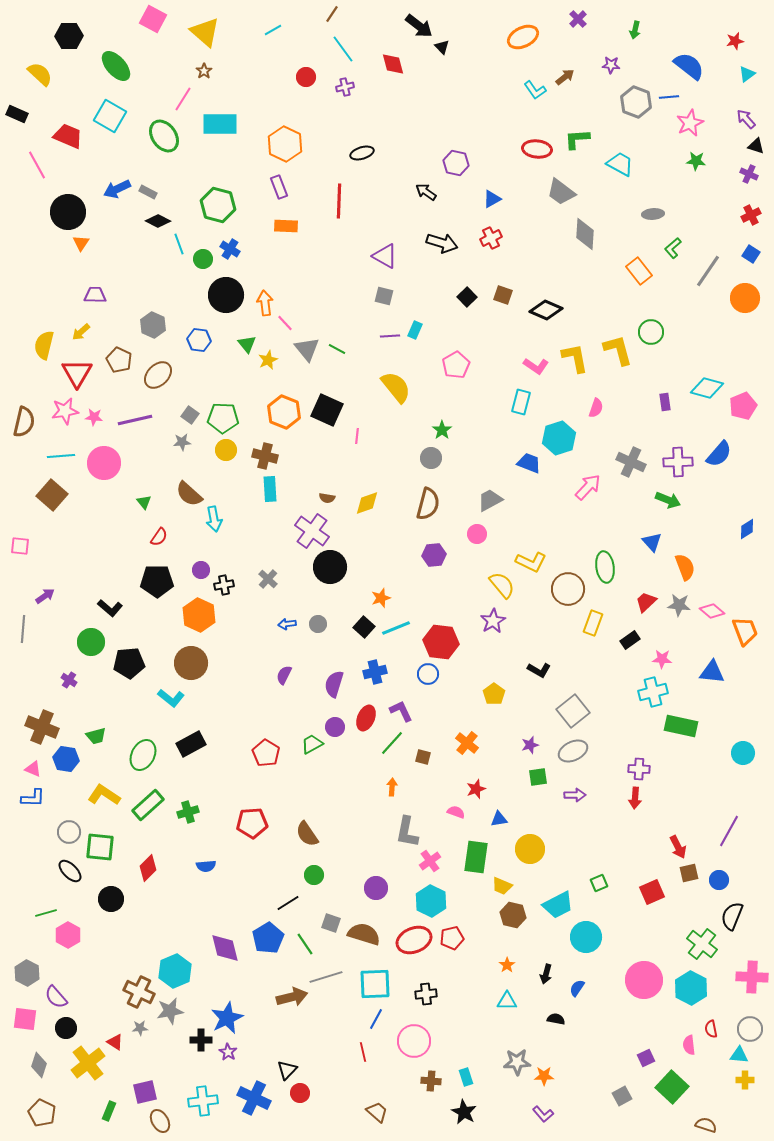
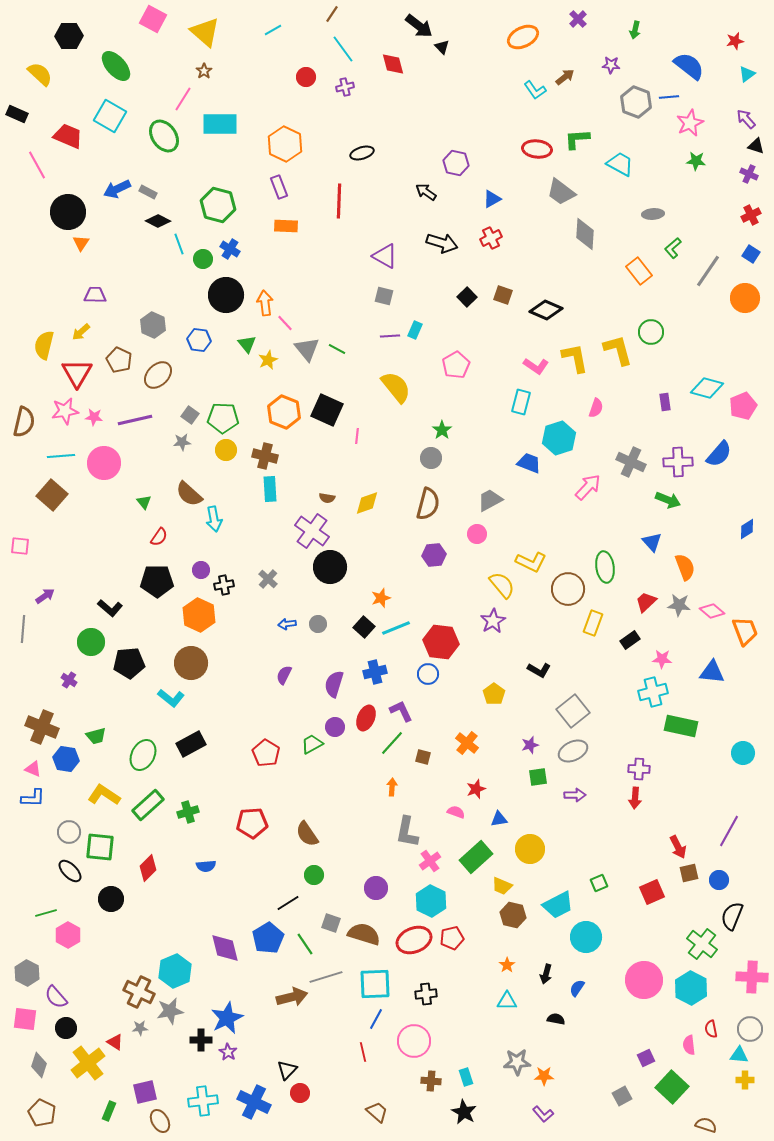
green rectangle at (476, 857): rotated 40 degrees clockwise
blue cross at (254, 1098): moved 4 px down
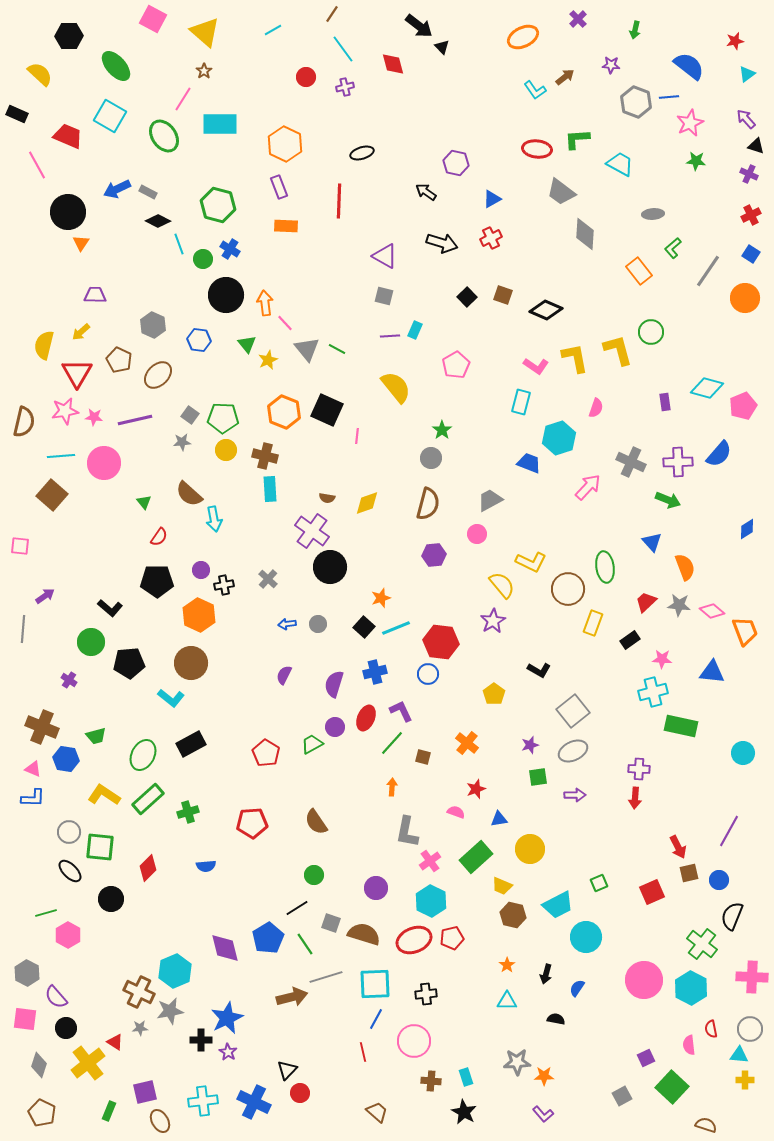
green rectangle at (148, 805): moved 6 px up
brown semicircle at (307, 834): moved 9 px right, 12 px up
black line at (288, 903): moved 9 px right, 5 px down
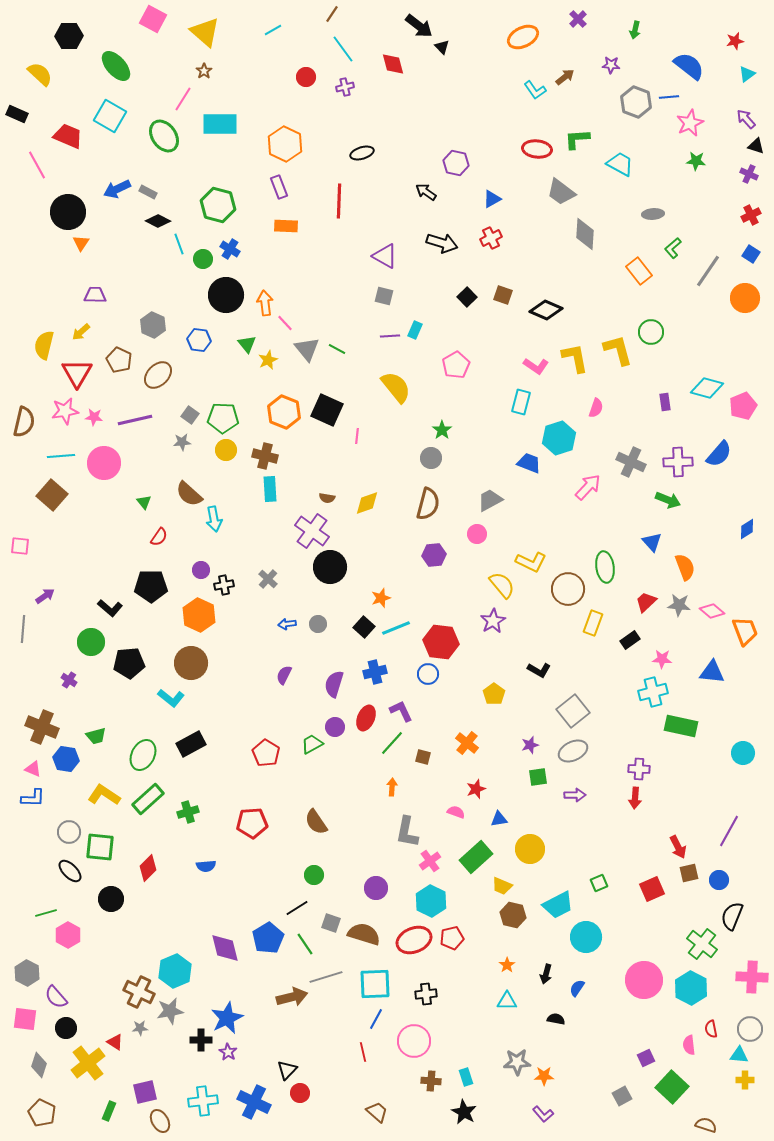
black pentagon at (157, 581): moved 6 px left, 5 px down
red square at (652, 892): moved 3 px up
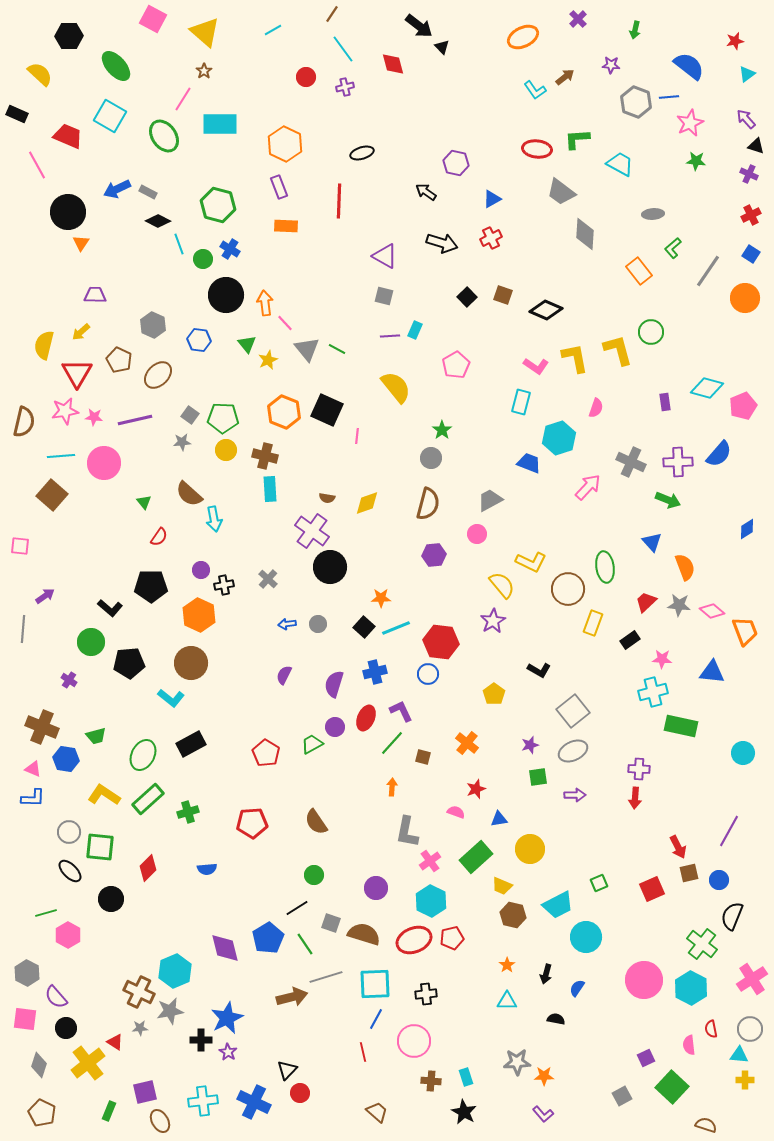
orange star at (381, 598): rotated 18 degrees clockwise
blue semicircle at (206, 866): moved 1 px right, 3 px down
pink cross at (752, 977): moved 2 px down; rotated 36 degrees counterclockwise
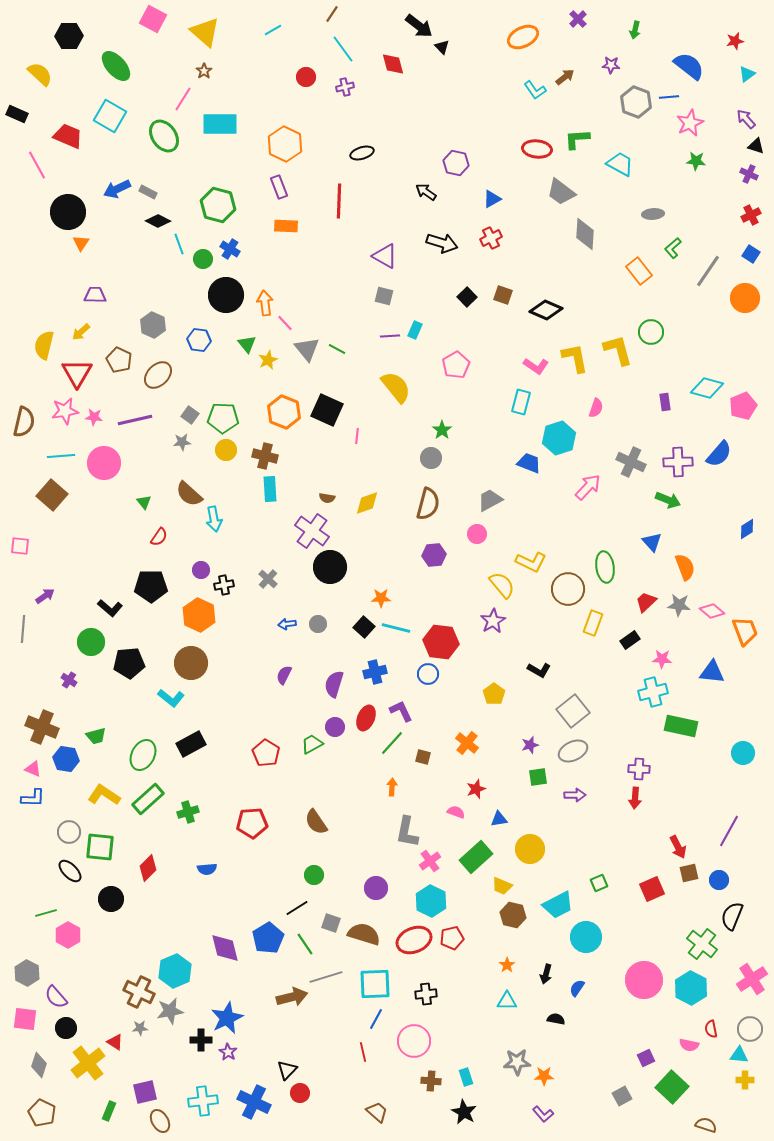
cyan line at (396, 628): rotated 36 degrees clockwise
pink semicircle at (689, 1045): rotated 72 degrees counterclockwise
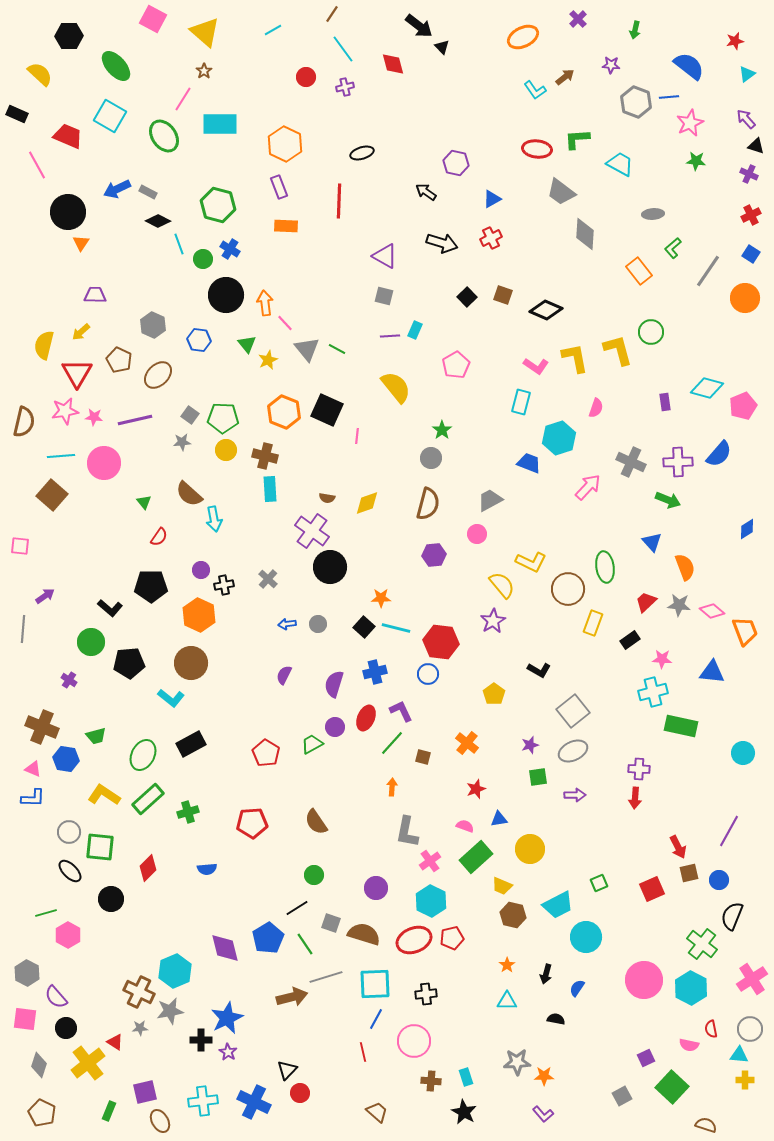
pink semicircle at (456, 812): moved 9 px right, 14 px down
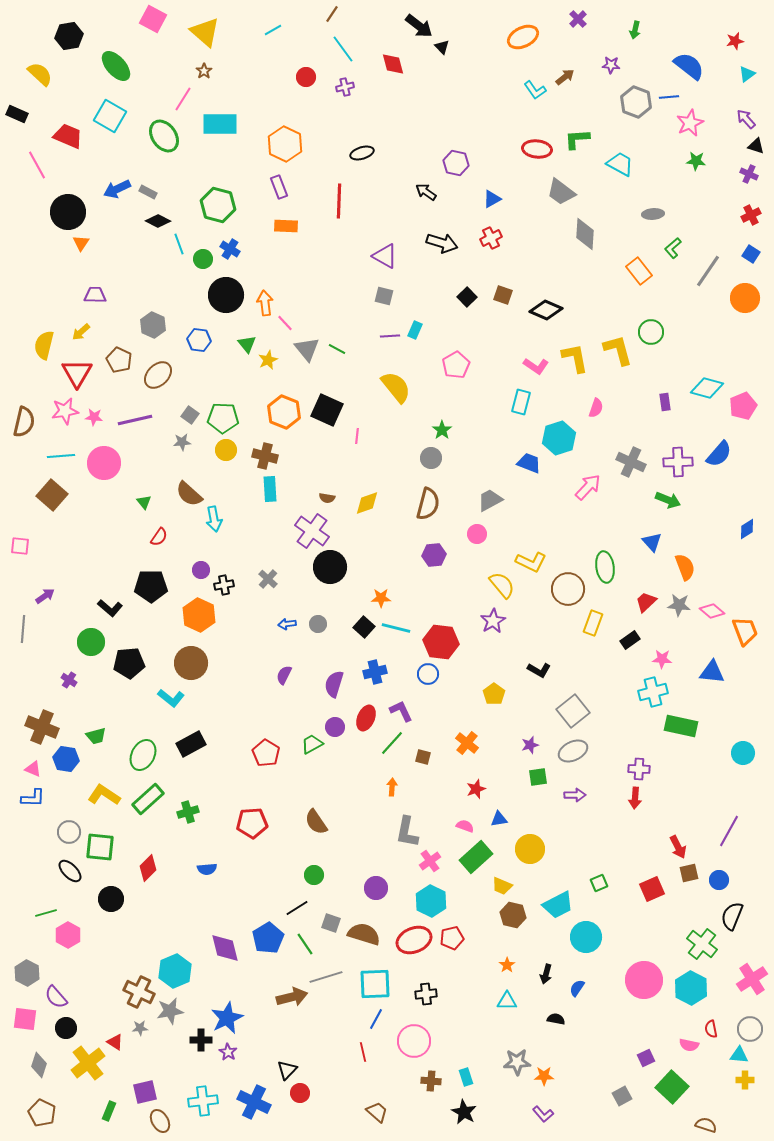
black hexagon at (69, 36): rotated 8 degrees counterclockwise
